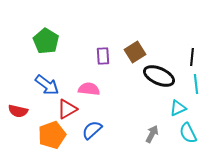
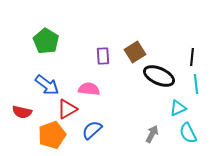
red semicircle: moved 4 px right, 1 px down
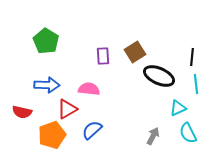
blue arrow: rotated 35 degrees counterclockwise
gray arrow: moved 1 px right, 2 px down
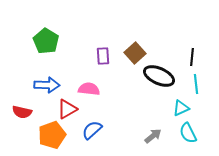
brown square: moved 1 px down; rotated 10 degrees counterclockwise
cyan triangle: moved 3 px right
gray arrow: rotated 24 degrees clockwise
